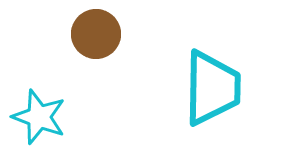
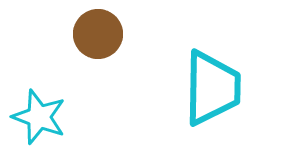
brown circle: moved 2 px right
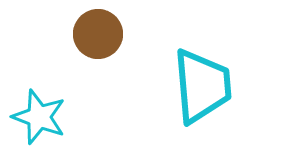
cyan trapezoid: moved 10 px left, 2 px up; rotated 6 degrees counterclockwise
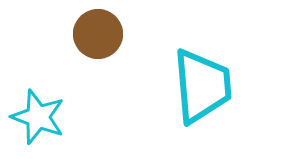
cyan star: moved 1 px left
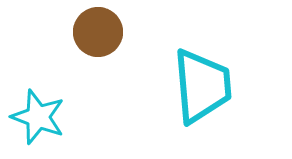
brown circle: moved 2 px up
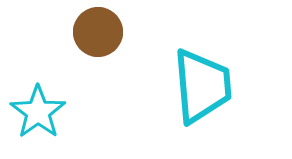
cyan star: moved 5 px up; rotated 16 degrees clockwise
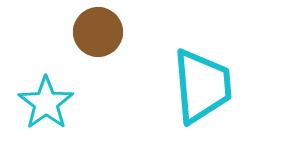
cyan star: moved 8 px right, 9 px up
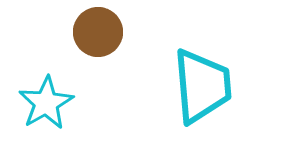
cyan star: rotated 6 degrees clockwise
